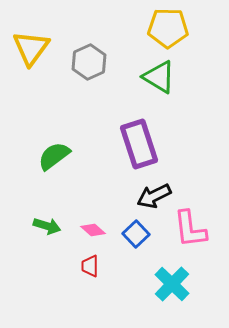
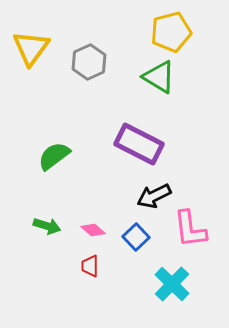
yellow pentagon: moved 3 px right, 4 px down; rotated 15 degrees counterclockwise
purple rectangle: rotated 45 degrees counterclockwise
blue square: moved 3 px down
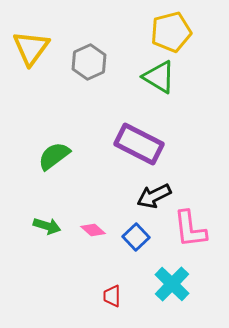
red trapezoid: moved 22 px right, 30 px down
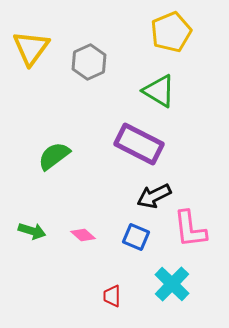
yellow pentagon: rotated 9 degrees counterclockwise
green triangle: moved 14 px down
green arrow: moved 15 px left, 5 px down
pink diamond: moved 10 px left, 5 px down
blue square: rotated 24 degrees counterclockwise
